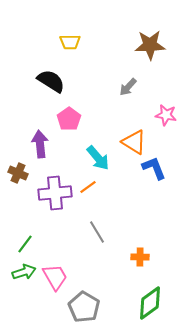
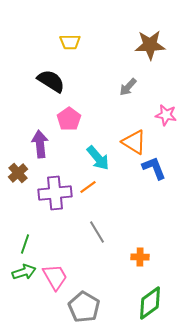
brown cross: rotated 24 degrees clockwise
green line: rotated 18 degrees counterclockwise
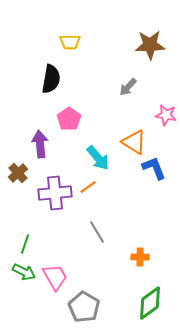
black semicircle: moved 2 px up; rotated 68 degrees clockwise
green arrow: rotated 45 degrees clockwise
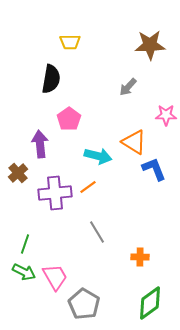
pink star: rotated 10 degrees counterclockwise
cyan arrow: moved 2 px up; rotated 36 degrees counterclockwise
blue L-shape: moved 1 px down
gray pentagon: moved 3 px up
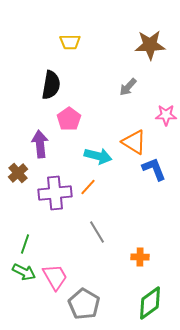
black semicircle: moved 6 px down
orange line: rotated 12 degrees counterclockwise
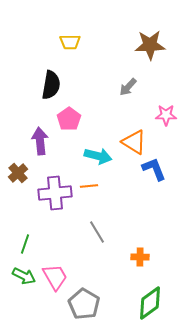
purple arrow: moved 3 px up
orange line: moved 1 px right, 1 px up; rotated 42 degrees clockwise
green arrow: moved 4 px down
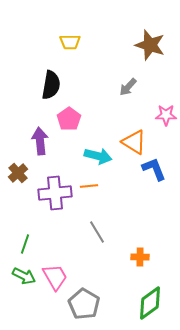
brown star: rotated 20 degrees clockwise
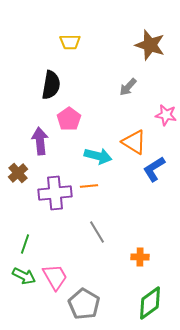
pink star: rotated 10 degrees clockwise
blue L-shape: rotated 100 degrees counterclockwise
